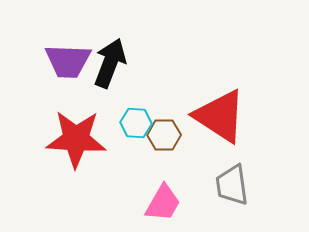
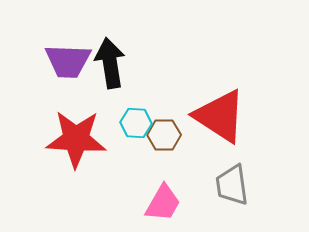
black arrow: rotated 30 degrees counterclockwise
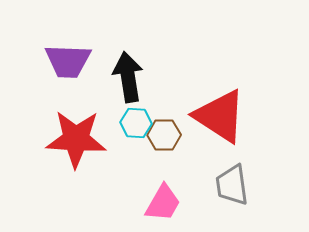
black arrow: moved 18 px right, 14 px down
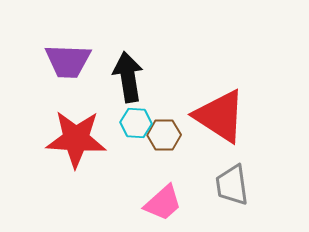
pink trapezoid: rotated 18 degrees clockwise
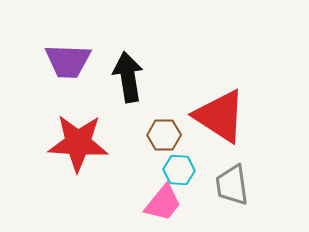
cyan hexagon: moved 43 px right, 47 px down
red star: moved 2 px right, 4 px down
pink trapezoid: rotated 9 degrees counterclockwise
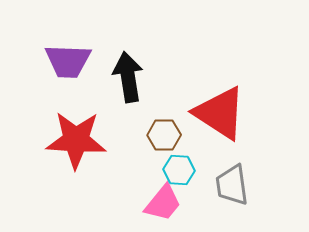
red triangle: moved 3 px up
red star: moved 2 px left, 3 px up
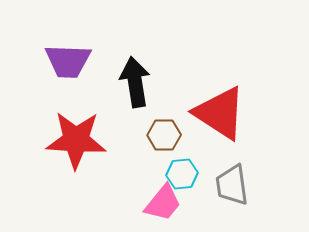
black arrow: moved 7 px right, 5 px down
cyan hexagon: moved 3 px right, 4 px down; rotated 8 degrees counterclockwise
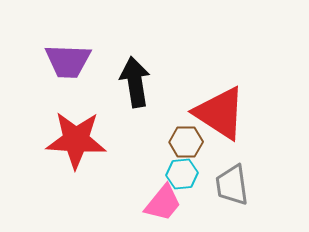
brown hexagon: moved 22 px right, 7 px down
